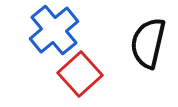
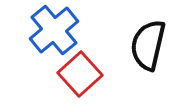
black semicircle: moved 2 px down
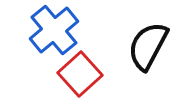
black semicircle: moved 1 px down; rotated 15 degrees clockwise
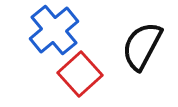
black semicircle: moved 6 px left
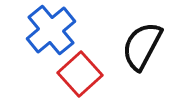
blue cross: moved 3 px left
